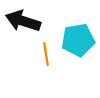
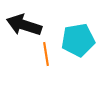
black arrow: moved 1 px right, 4 px down
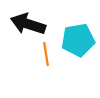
black arrow: moved 4 px right, 1 px up
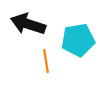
orange line: moved 7 px down
